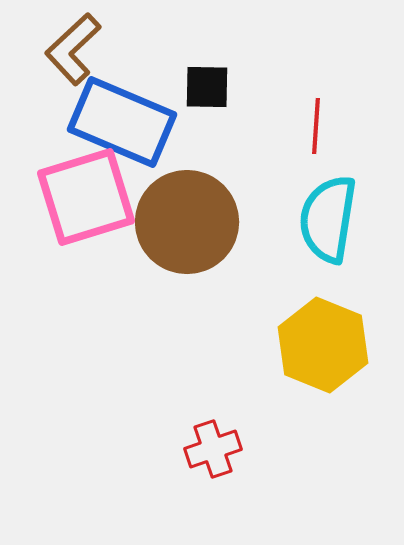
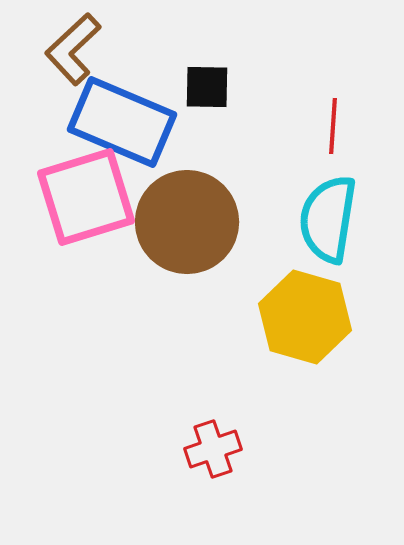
red line: moved 17 px right
yellow hexagon: moved 18 px left, 28 px up; rotated 6 degrees counterclockwise
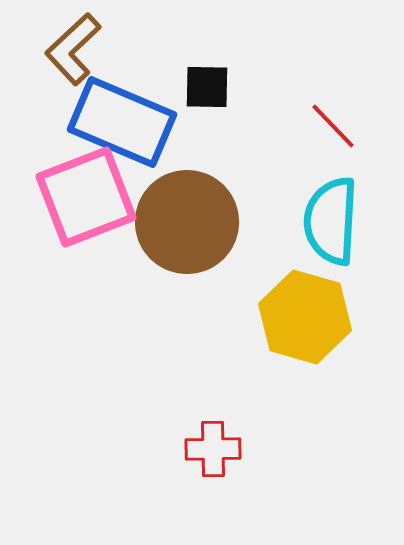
red line: rotated 48 degrees counterclockwise
pink square: rotated 4 degrees counterclockwise
cyan semicircle: moved 3 px right, 2 px down; rotated 6 degrees counterclockwise
red cross: rotated 18 degrees clockwise
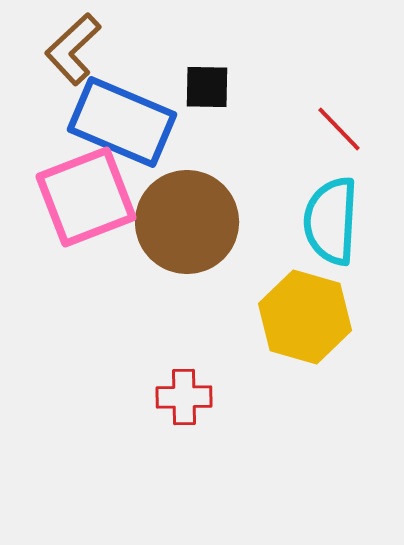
red line: moved 6 px right, 3 px down
red cross: moved 29 px left, 52 px up
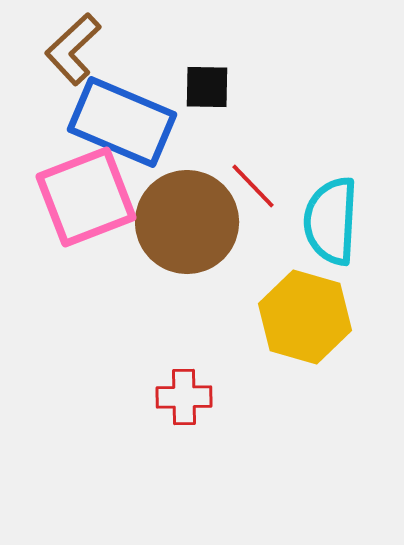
red line: moved 86 px left, 57 px down
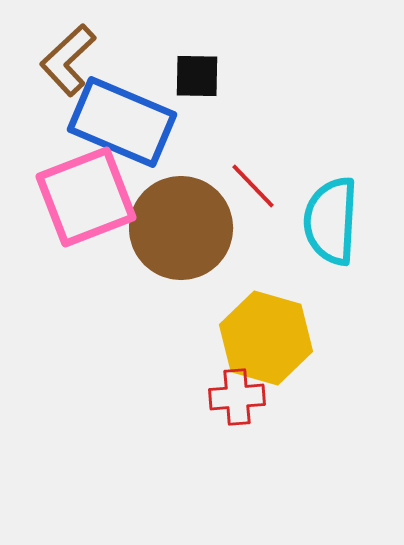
brown L-shape: moved 5 px left, 11 px down
black square: moved 10 px left, 11 px up
brown circle: moved 6 px left, 6 px down
yellow hexagon: moved 39 px left, 21 px down
red cross: moved 53 px right; rotated 4 degrees counterclockwise
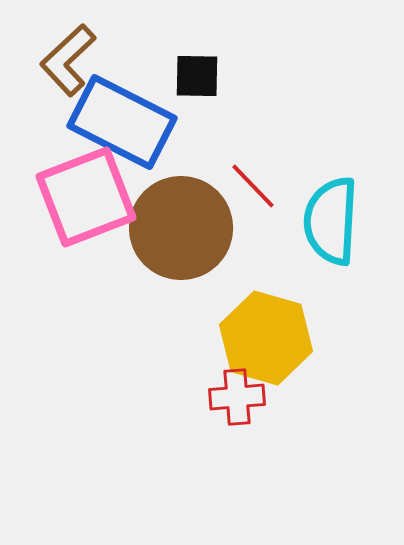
blue rectangle: rotated 4 degrees clockwise
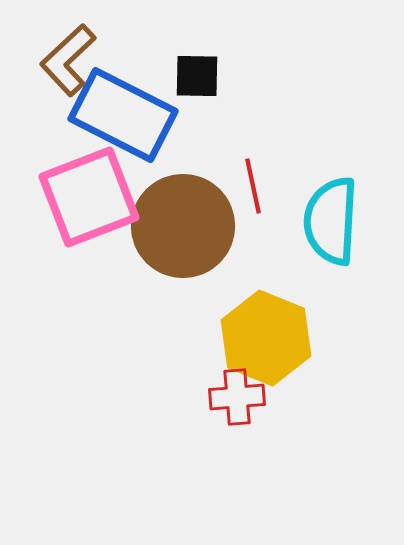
blue rectangle: moved 1 px right, 7 px up
red line: rotated 32 degrees clockwise
pink square: moved 3 px right
brown circle: moved 2 px right, 2 px up
yellow hexagon: rotated 6 degrees clockwise
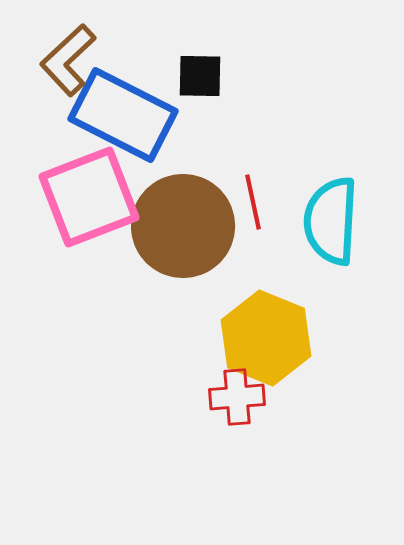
black square: moved 3 px right
red line: moved 16 px down
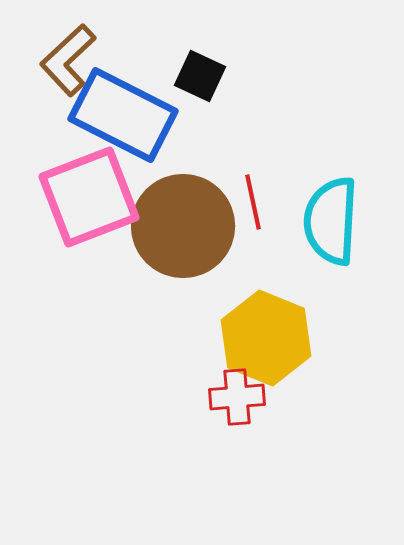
black square: rotated 24 degrees clockwise
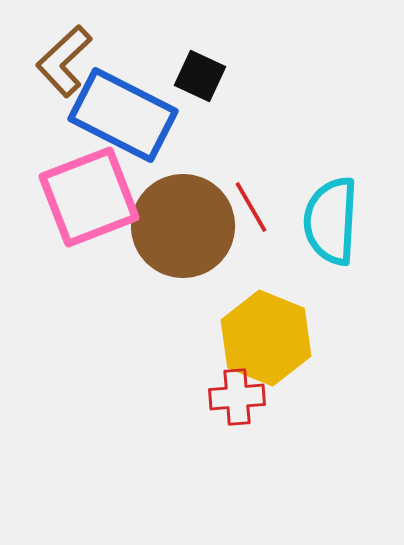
brown L-shape: moved 4 px left, 1 px down
red line: moved 2 px left, 5 px down; rotated 18 degrees counterclockwise
